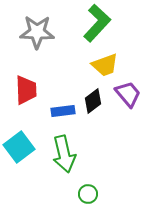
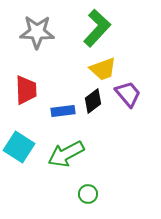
green L-shape: moved 5 px down
yellow trapezoid: moved 2 px left, 4 px down
cyan square: rotated 20 degrees counterclockwise
green arrow: moved 2 px right; rotated 75 degrees clockwise
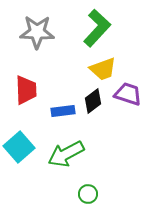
purple trapezoid: rotated 32 degrees counterclockwise
cyan square: rotated 16 degrees clockwise
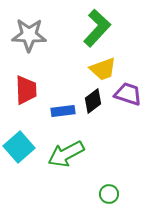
gray star: moved 8 px left, 3 px down
green circle: moved 21 px right
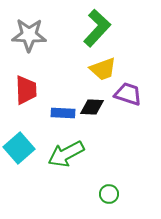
black diamond: moved 1 px left, 6 px down; rotated 40 degrees clockwise
blue rectangle: moved 2 px down; rotated 10 degrees clockwise
cyan square: moved 1 px down
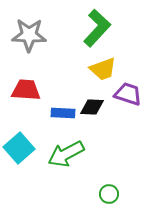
red trapezoid: rotated 84 degrees counterclockwise
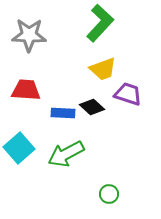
green L-shape: moved 3 px right, 5 px up
black diamond: rotated 40 degrees clockwise
